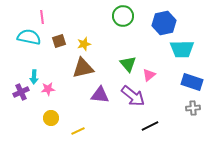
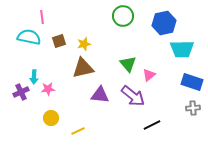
black line: moved 2 px right, 1 px up
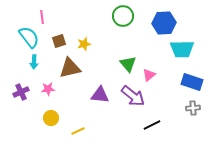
blue hexagon: rotated 10 degrees clockwise
cyan semicircle: rotated 40 degrees clockwise
brown triangle: moved 13 px left
cyan arrow: moved 15 px up
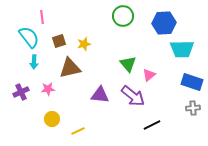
yellow circle: moved 1 px right, 1 px down
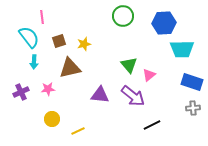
green triangle: moved 1 px right, 1 px down
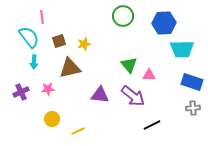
pink triangle: rotated 40 degrees clockwise
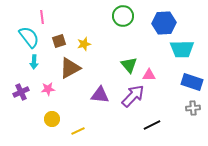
brown triangle: rotated 15 degrees counterclockwise
purple arrow: rotated 85 degrees counterclockwise
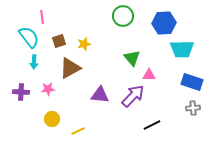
green triangle: moved 3 px right, 7 px up
purple cross: rotated 28 degrees clockwise
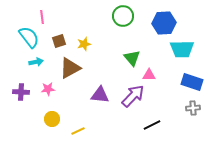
cyan arrow: moved 2 px right; rotated 104 degrees counterclockwise
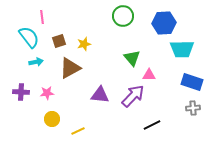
pink star: moved 1 px left, 4 px down
